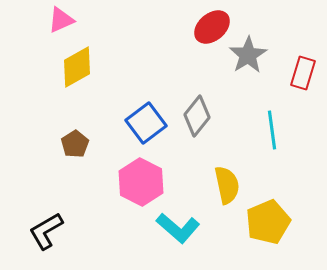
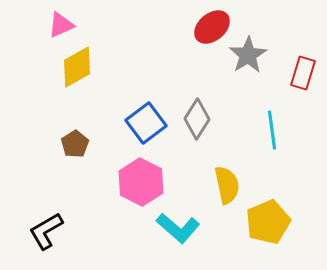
pink triangle: moved 5 px down
gray diamond: moved 3 px down; rotated 6 degrees counterclockwise
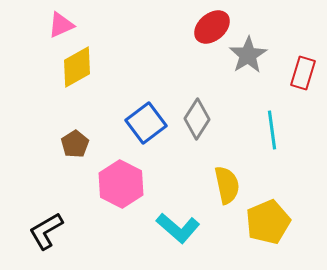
pink hexagon: moved 20 px left, 2 px down
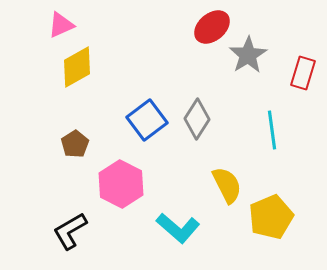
blue square: moved 1 px right, 3 px up
yellow semicircle: rotated 15 degrees counterclockwise
yellow pentagon: moved 3 px right, 5 px up
black L-shape: moved 24 px right
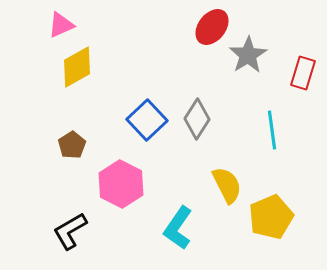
red ellipse: rotated 12 degrees counterclockwise
blue square: rotated 6 degrees counterclockwise
brown pentagon: moved 3 px left, 1 px down
cyan L-shape: rotated 84 degrees clockwise
